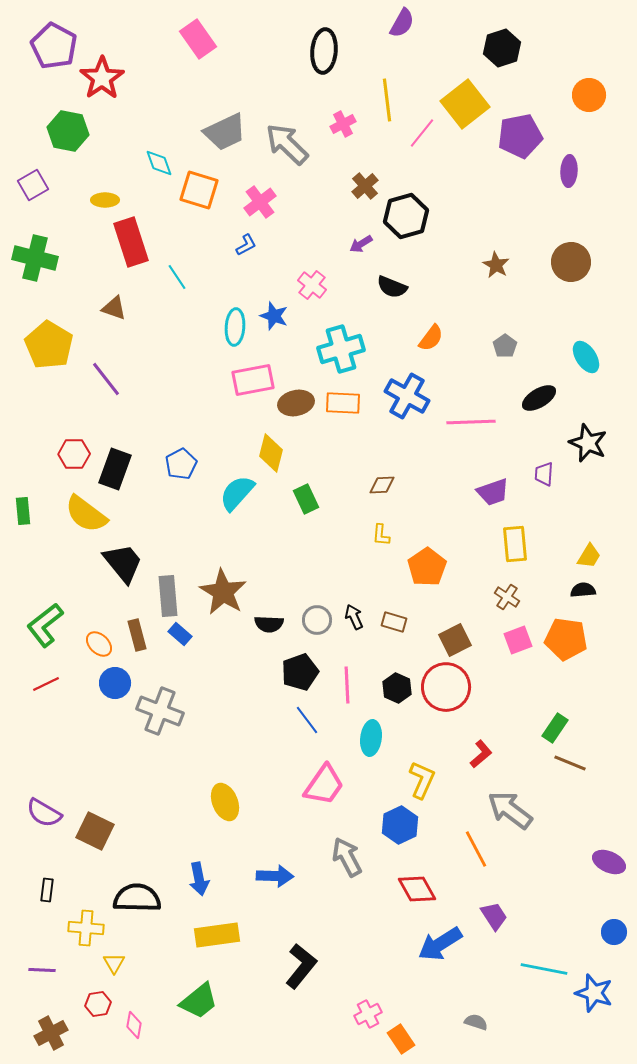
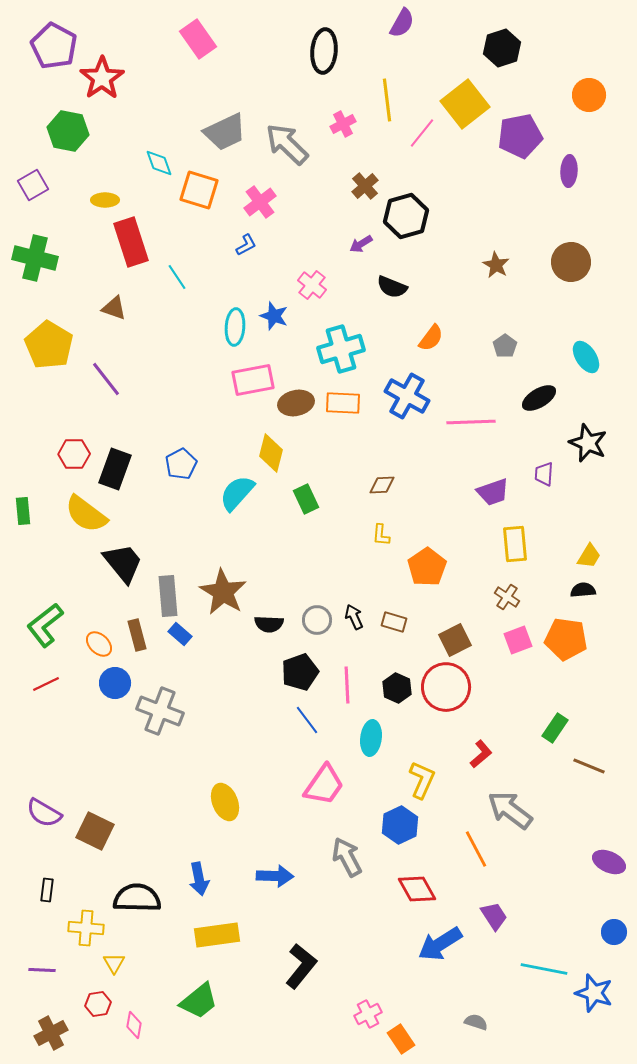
brown line at (570, 763): moved 19 px right, 3 px down
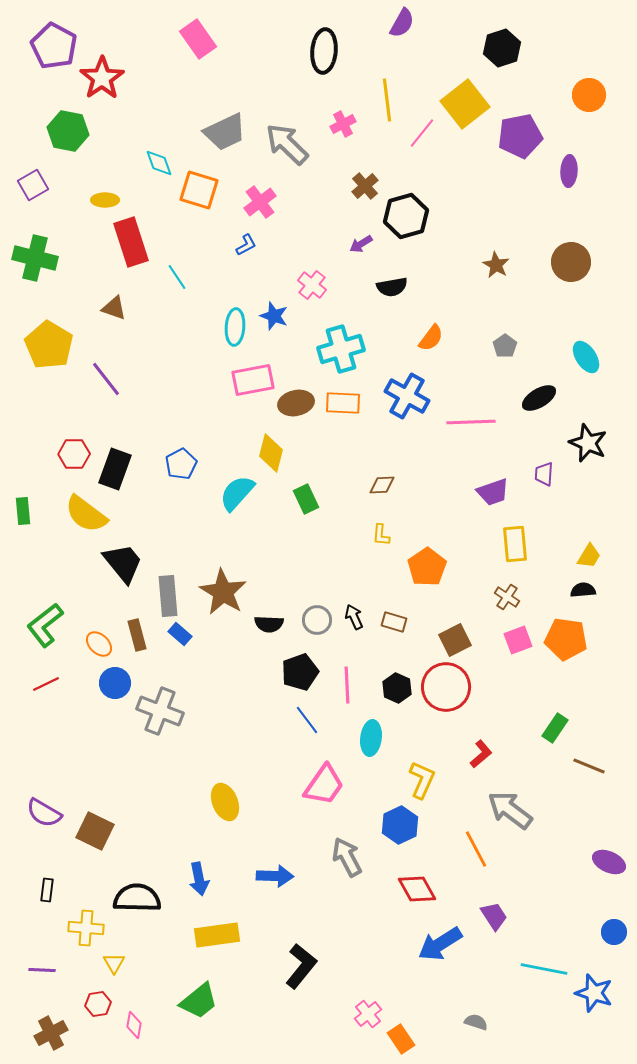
black semicircle at (392, 287): rotated 32 degrees counterclockwise
pink cross at (368, 1014): rotated 12 degrees counterclockwise
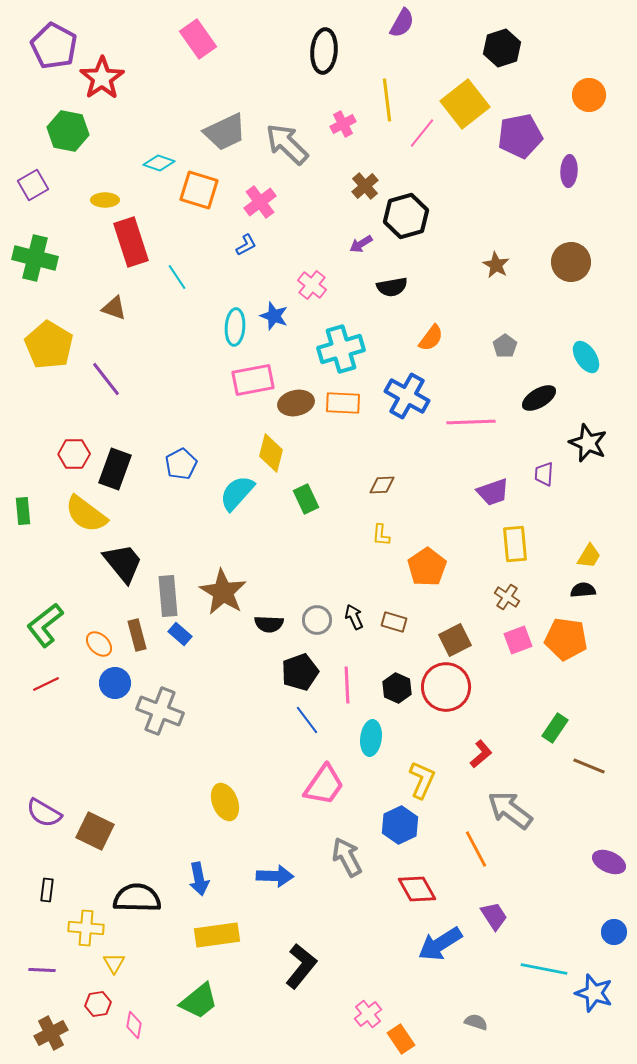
cyan diamond at (159, 163): rotated 52 degrees counterclockwise
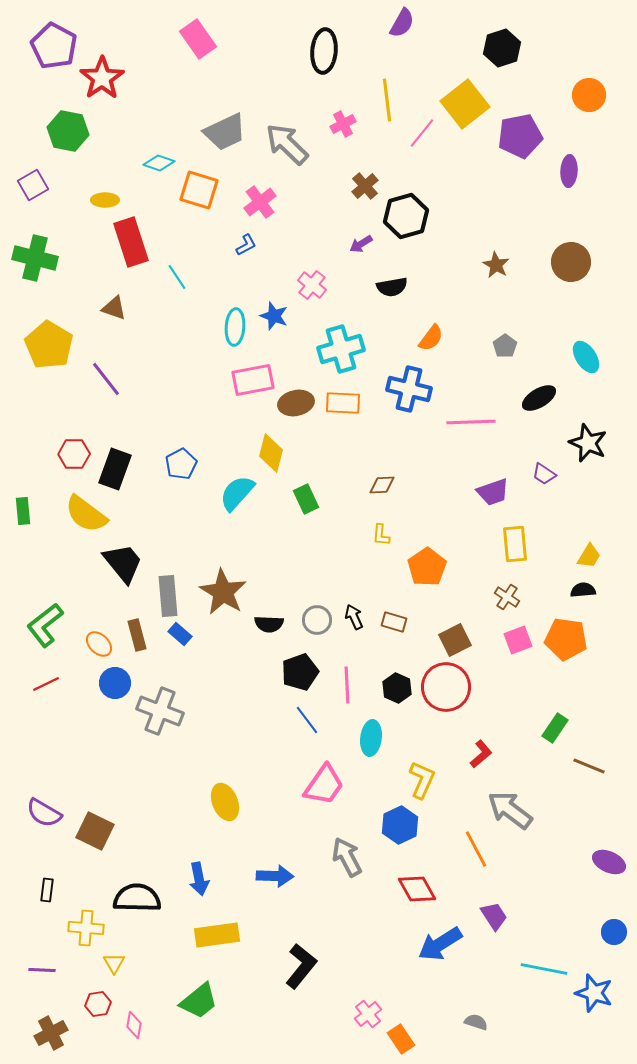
blue cross at (407, 396): moved 2 px right, 7 px up; rotated 15 degrees counterclockwise
purple trapezoid at (544, 474): rotated 60 degrees counterclockwise
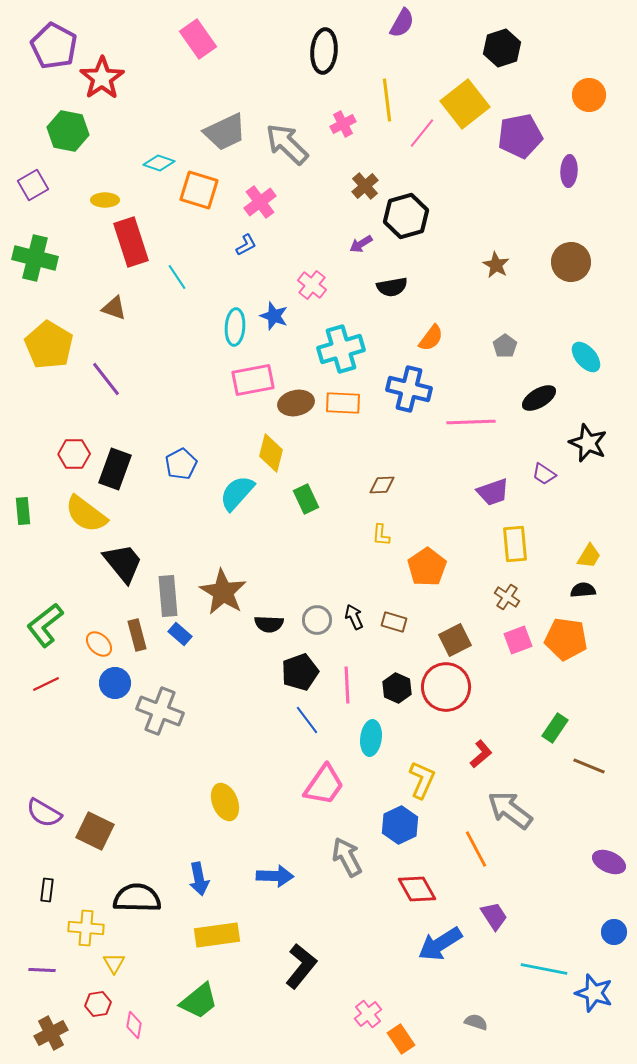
cyan ellipse at (586, 357): rotated 8 degrees counterclockwise
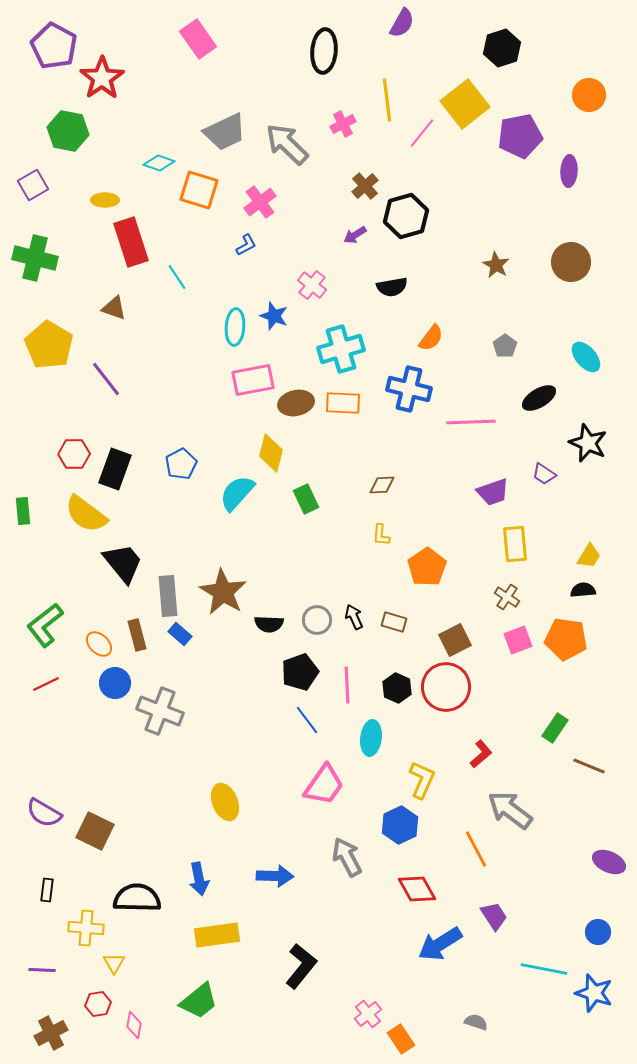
purple arrow at (361, 244): moved 6 px left, 9 px up
blue circle at (614, 932): moved 16 px left
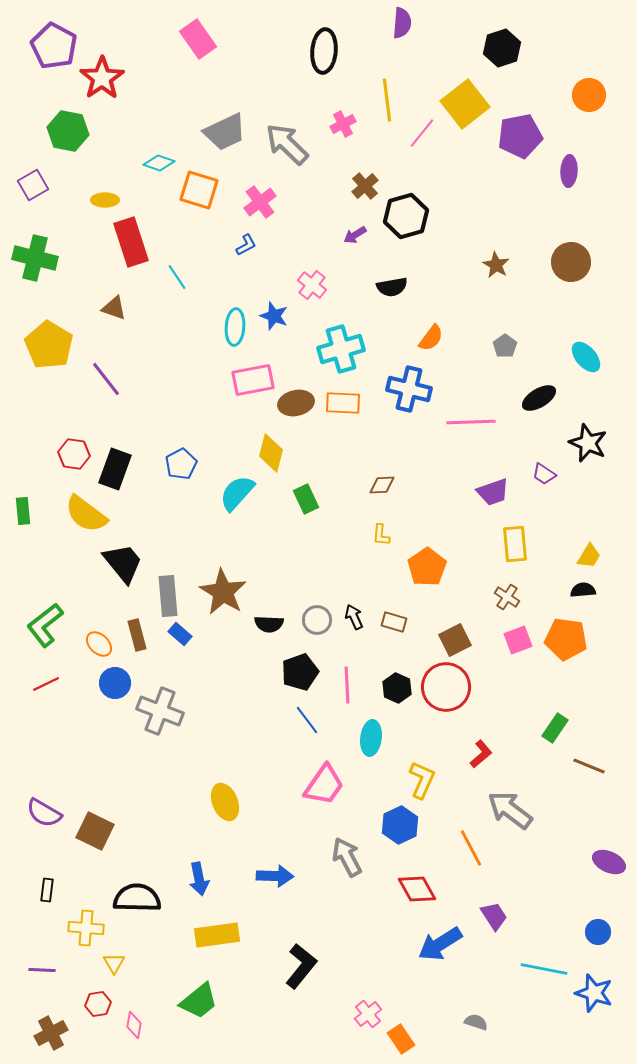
purple semicircle at (402, 23): rotated 24 degrees counterclockwise
red hexagon at (74, 454): rotated 8 degrees clockwise
orange line at (476, 849): moved 5 px left, 1 px up
